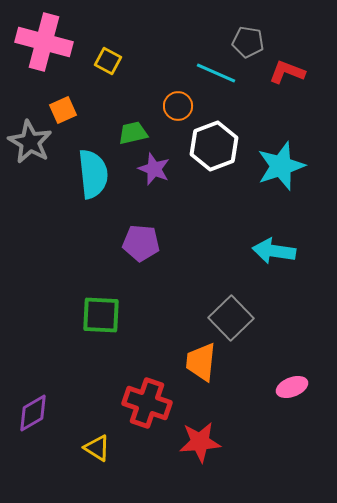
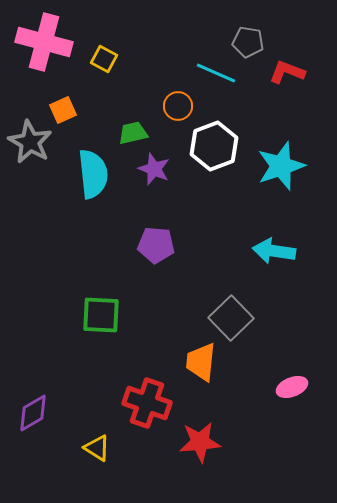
yellow square: moved 4 px left, 2 px up
purple pentagon: moved 15 px right, 2 px down
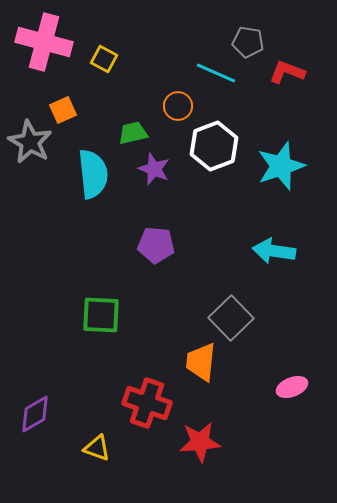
purple diamond: moved 2 px right, 1 px down
yellow triangle: rotated 12 degrees counterclockwise
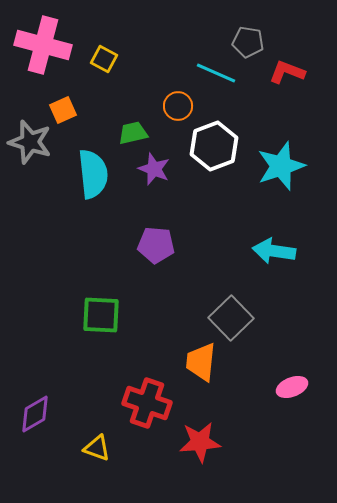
pink cross: moved 1 px left, 3 px down
gray star: rotated 12 degrees counterclockwise
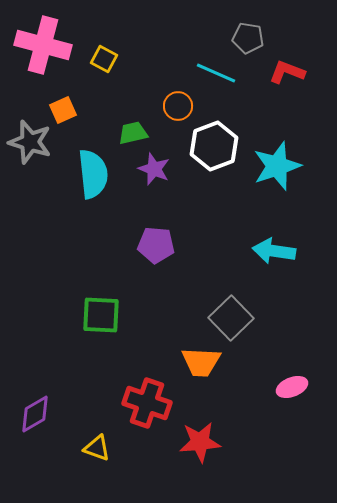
gray pentagon: moved 4 px up
cyan star: moved 4 px left
orange trapezoid: rotated 93 degrees counterclockwise
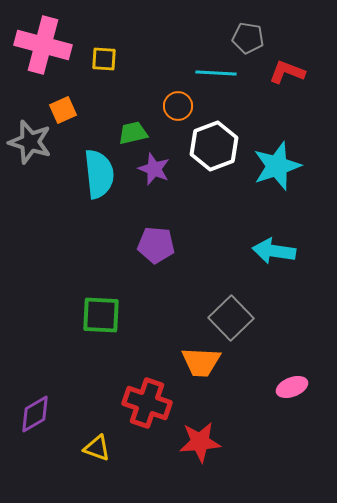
yellow square: rotated 24 degrees counterclockwise
cyan line: rotated 21 degrees counterclockwise
cyan semicircle: moved 6 px right
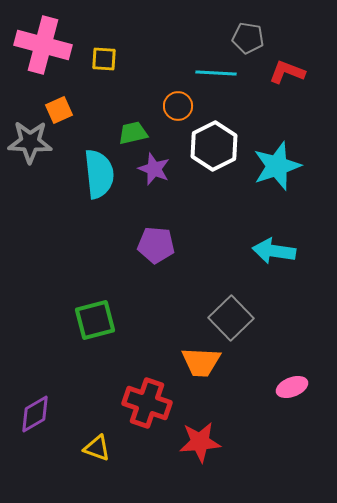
orange square: moved 4 px left
gray star: rotated 15 degrees counterclockwise
white hexagon: rotated 6 degrees counterclockwise
green square: moved 6 px left, 5 px down; rotated 18 degrees counterclockwise
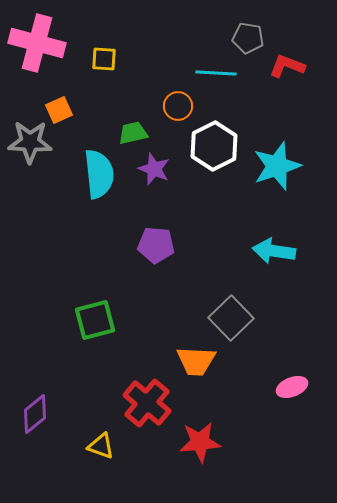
pink cross: moved 6 px left, 2 px up
red L-shape: moved 6 px up
orange trapezoid: moved 5 px left, 1 px up
red cross: rotated 21 degrees clockwise
purple diamond: rotated 9 degrees counterclockwise
yellow triangle: moved 4 px right, 2 px up
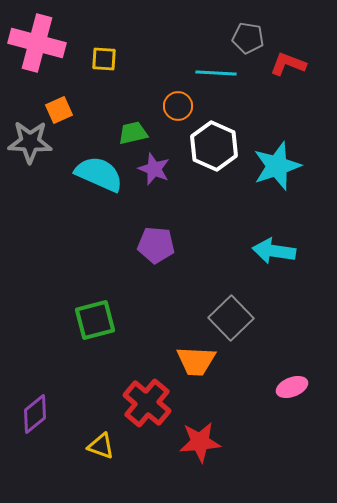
red L-shape: moved 1 px right, 2 px up
white hexagon: rotated 9 degrees counterclockwise
cyan semicircle: rotated 60 degrees counterclockwise
